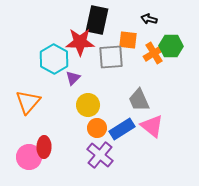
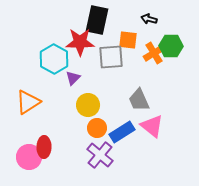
orange triangle: rotated 16 degrees clockwise
blue rectangle: moved 3 px down
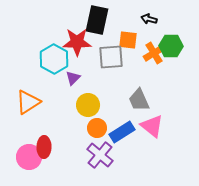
red star: moved 3 px left
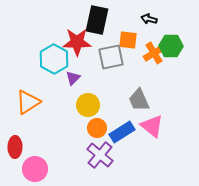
gray square: rotated 8 degrees counterclockwise
red ellipse: moved 29 px left
pink circle: moved 6 px right, 12 px down
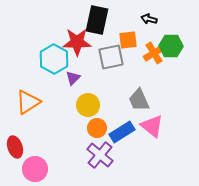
orange square: rotated 12 degrees counterclockwise
red ellipse: rotated 20 degrees counterclockwise
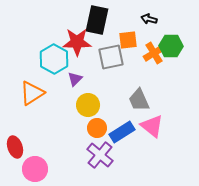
purple triangle: moved 2 px right, 1 px down
orange triangle: moved 4 px right, 9 px up
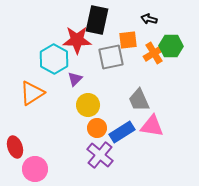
red star: moved 2 px up
pink triangle: rotated 30 degrees counterclockwise
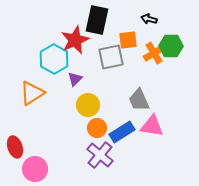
red star: moved 2 px left; rotated 24 degrees counterclockwise
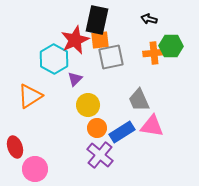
orange square: moved 28 px left
orange cross: rotated 25 degrees clockwise
orange triangle: moved 2 px left, 3 px down
